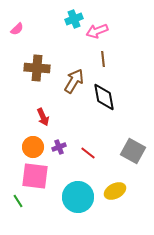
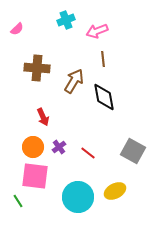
cyan cross: moved 8 px left, 1 px down
purple cross: rotated 16 degrees counterclockwise
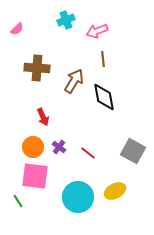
purple cross: rotated 16 degrees counterclockwise
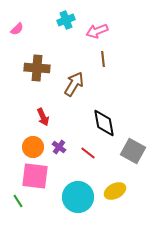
brown arrow: moved 3 px down
black diamond: moved 26 px down
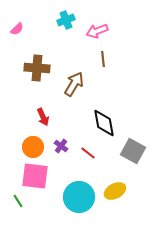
purple cross: moved 2 px right, 1 px up
cyan circle: moved 1 px right
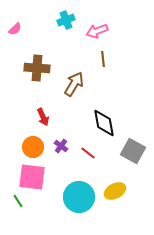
pink semicircle: moved 2 px left
pink square: moved 3 px left, 1 px down
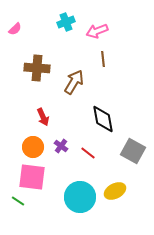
cyan cross: moved 2 px down
brown arrow: moved 2 px up
black diamond: moved 1 px left, 4 px up
cyan circle: moved 1 px right
green line: rotated 24 degrees counterclockwise
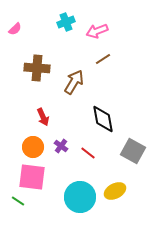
brown line: rotated 63 degrees clockwise
